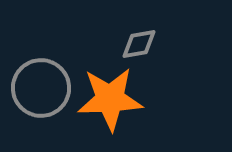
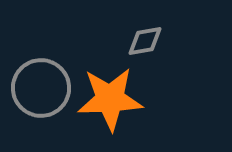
gray diamond: moved 6 px right, 3 px up
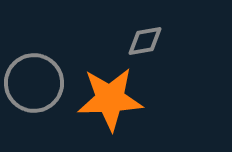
gray circle: moved 7 px left, 5 px up
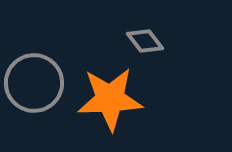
gray diamond: rotated 63 degrees clockwise
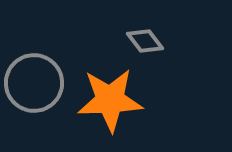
orange star: moved 1 px down
